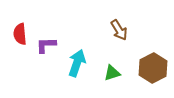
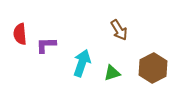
cyan arrow: moved 5 px right
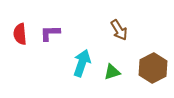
purple L-shape: moved 4 px right, 12 px up
green triangle: moved 1 px up
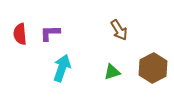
cyan arrow: moved 20 px left, 5 px down
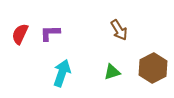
red semicircle: rotated 30 degrees clockwise
cyan arrow: moved 5 px down
